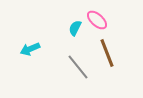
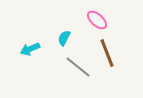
cyan semicircle: moved 11 px left, 10 px down
gray line: rotated 12 degrees counterclockwise
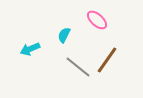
cyan semicircle: moved 3 px up
brown line: moved 7 px down; rotated 56 degrees clockwise
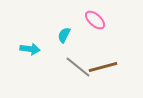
pink ellipse: moved 2 px left
cyan arrow: rotated 150 degrees counterclockwise
brown line: moved 4 px left, 7 px down; rotated 40 degrees clockwise
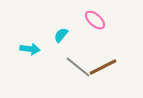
cyan semicircle: moved 3 px left; rotated 14 degrees clockwise
brown line: rotated 12 degrees counterclockwise
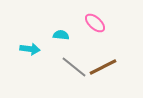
pink ellipse: moved 3 px down
cyan semicircle: rotated 56 degrees clockwise
gray line: moved 4 px left
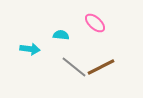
brown line: moved 2 px left
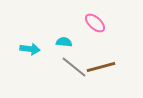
cyan semicircle: moved 3 px right, 7 px down
brown line: rotated 12 degrees clockwise
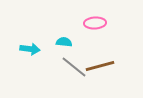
pink ellipse: rotated 45 degrees counterclockwise
brown line: moved 1 px left, 1 px up
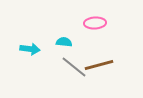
brown line: moved 1 px left, 1 px up
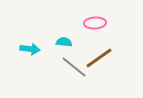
brown line: moved 7 px up; rotated 20 degrees counterclockwise
